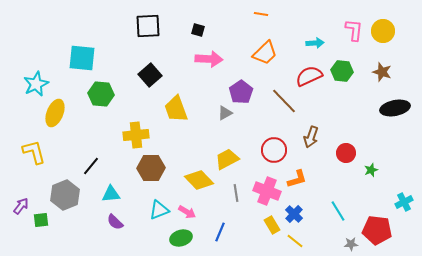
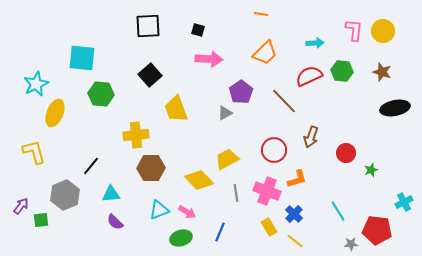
yellow rectangle at (272, 225): moved 3 px left, 2 px down
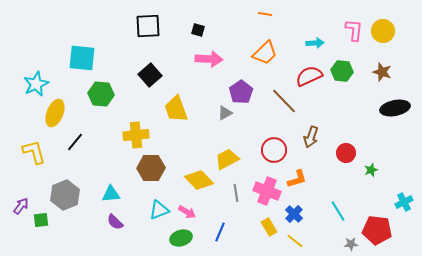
orange line at (261, 14): moved 4 px right
black line at (91, 166): moved 16 px left, 24 px up
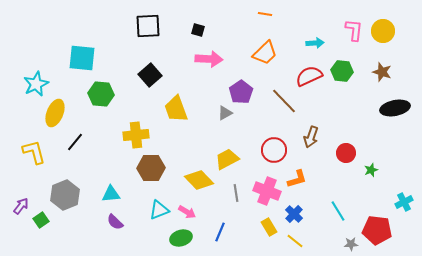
green square at (41, 220): rotated 28 degrees counterclockwise
